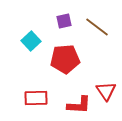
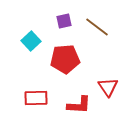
red triangle: moved 2 px right, 4 px up
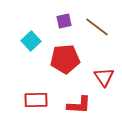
red triangle: moved 4 px left, 10 px up
red rectangle: moved 2 px down
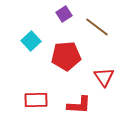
purple square: moved 7 px up; rotated 21 degrees counterclockwise
red pentagon: moved 1 px right, 3 px up
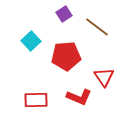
red L-shape: moved 8 px up; rotated 20 degrees clockwise
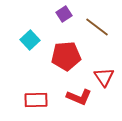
cyan square: moved 1 px left, 1 px up
